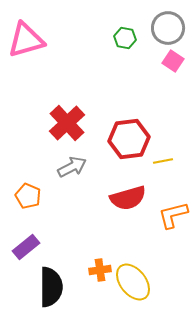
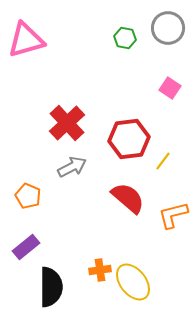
pink square: moved 3 px left, 27 px down
yellow line: rotated 42 degrees counterclockwise
red semicircle: rotated 123 degrees counterclockwise
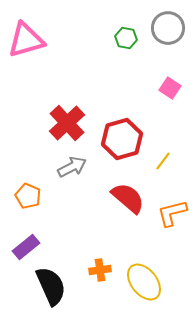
green hexagon: moved 1 px right
red hexagon: moved 7 px left; rotated 9 degrees counterclockwise
orange L-shape: moved 1 px left, 2 px up
yellow ellipse: moved 11 px right
black semicircle: moved 1 px up; rotated 24 degrees counterclockwise
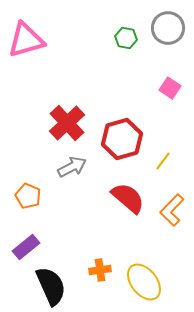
orange L-shape: moved 3 px up; rotated 32 degrees counterclockwise
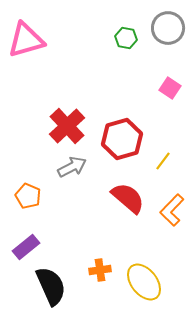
red cross: moved 3 px down
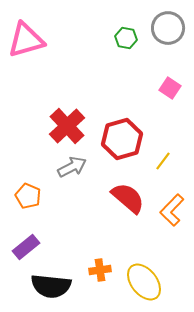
black semicircle: rotated 120 degrees clockwise
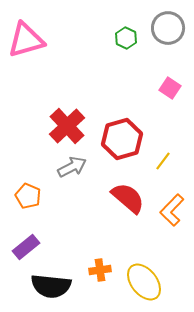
green hexagon: rotated 15 degrees clockwise
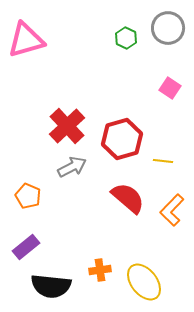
yellow line: rotated 60 degrees clockwise
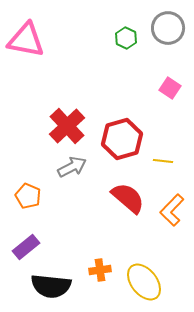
pink triangle: rotated 27 degrees clockwise
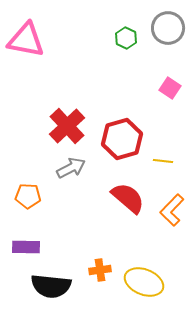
gray arrow: moved 1 px left, 1 px down
orange pentagon: rotated 20 degrees counterclockwise
purple rectangle: rotated 40 degrees clockwise
yellow ellipse: rotated 30 degrees counterclockwise
